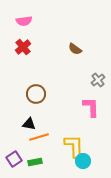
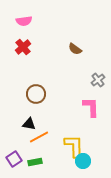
orange line: rotated 12 degrees counterclockwise
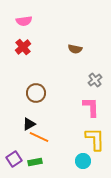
brown semicircle: rotated 24 degrees counterclockwise
gray cross: moved 3 px left
brown circle: moved 1 px up
black triangle: rotated 40 degrees counterclockwise
orange line: rotated 54 degrees clockwise
yellow L-shape: moved 21 px right, 7 px up
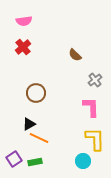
brown semicircle: moved 6 px down; rotated 32 degrees clockwise
orange line: moved 1 px down
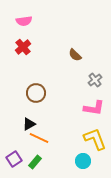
pink L-shape: moved 3 px right, 1 px down; rotated 100 degrees clockwise
yellow L-shape: rotated 20 degrees counterclockwise
green rectangle: rotated 40 degrees counterclockwise
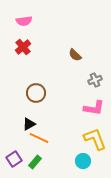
gray cross: rotated 16 degrees clockwise
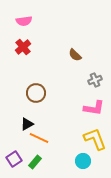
black triangle: moved 2 px left
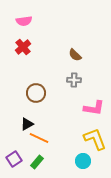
gray cross: moved 21 px left; rotated 24 degrees clockwise
green rectangle: moved 2 px right
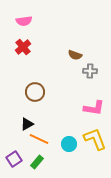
brown semicircle: rotated 24 degrees counterclockwise
gray cross: moved 16 px right, 9 px up
brown circle: moved 1 px left, 1 px up
orange line: moved 1 px down
cyan circle: moved 14 px left, 17 px up
